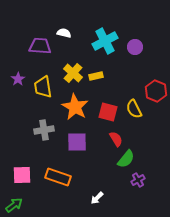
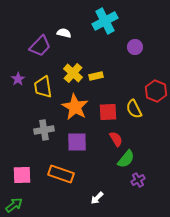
cyan cross: moved 20 px up
purple trapezoid: rotated 130 degrees clockwise
red square: rotated 18 degrees counterclockwise
orange rectangle: moved 3 px right, 3 px up
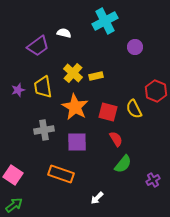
purple trapezoid: moved 2 px left; rotated 10 degrees clockwise
purple star: moved 11 px down; rotated 16 degrees clockwise
red square: rotated 18 degrees clockwise
green semicircle: moved 3 px left, 5 px down
pink square: moved 9 px left; rotated 36 degrees clockwise
purple cross: moved 15 px right
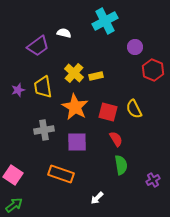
yellow cross: moved 1 px right
red hexagon: moved 3 px left, 21 px up
green semicircle: moved 2 px left, 1 px down; rotated 48 degrees counterclockwise
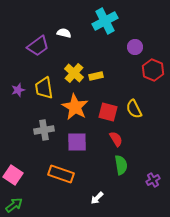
yellow trapezoid: moved 1 px right, 1 px down
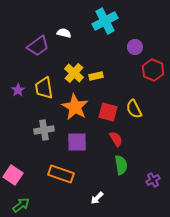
purple star: rotated 16 degrees counterclockwise
green arrow: moved 7 px right
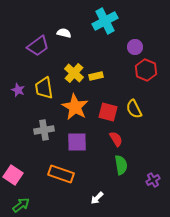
red hexagon: moved 7 px left
purple star: rotated 16 degrees counterclockwise
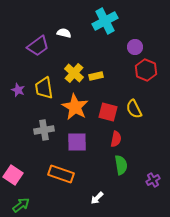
red semicircle: rotated 42 degrees clockwise
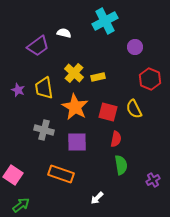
red hexagon: moved 4 px right, 9 px down
yellow rectangle: moved 2 px right, 1 px down
gray cross: rotated 24 degrees clockwise
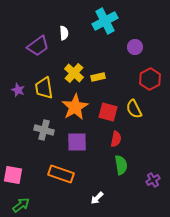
white semicircle: rotated 72 degrees clockwise
red hexagon: rotated 10 degrees clockwise
orange star: rotated 12 degrees clockwise
pink square: rotated 24 degrees counterclockwise
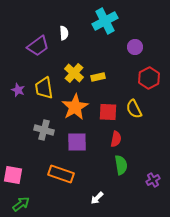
red hexagon: moved 1 px left, 1 px up
red square: rotated 12 degrees counterclockwise
green arrow: moved 1 px up
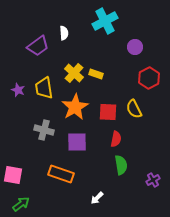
yellow rectangle: moved 2 px left, 3 px up; rotated 32 degrees clockwise
